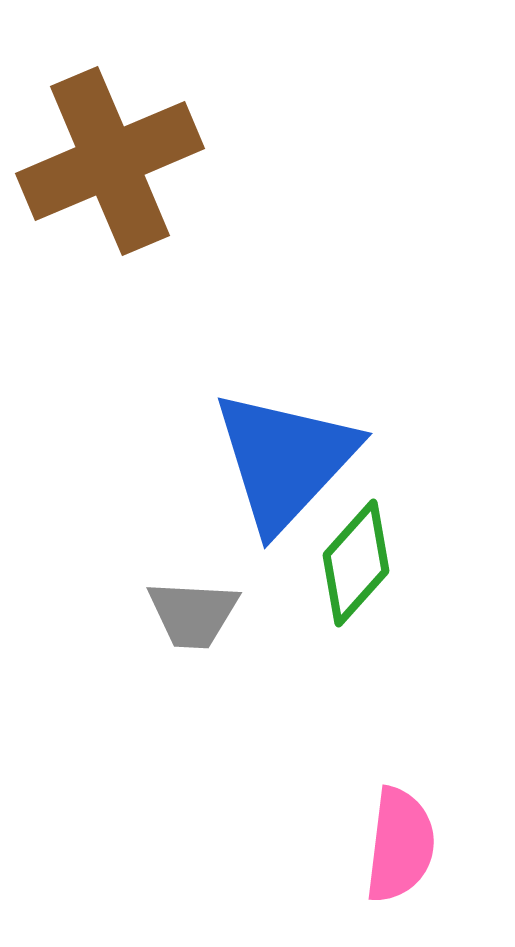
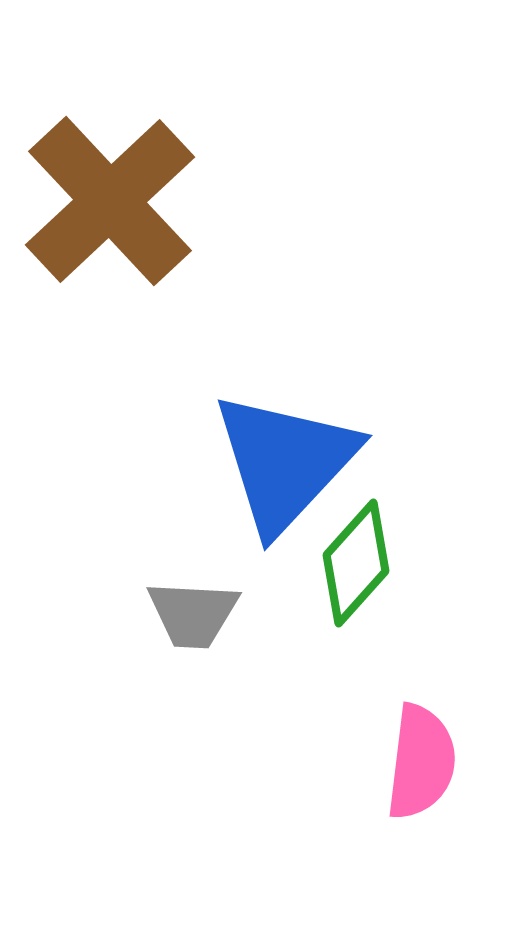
brown cross: moved 40 px down; rotated 20 degrees counterclockwise
blue triangle: moved 2 px down
pink semicircle: moved 21 px right, 83 px up
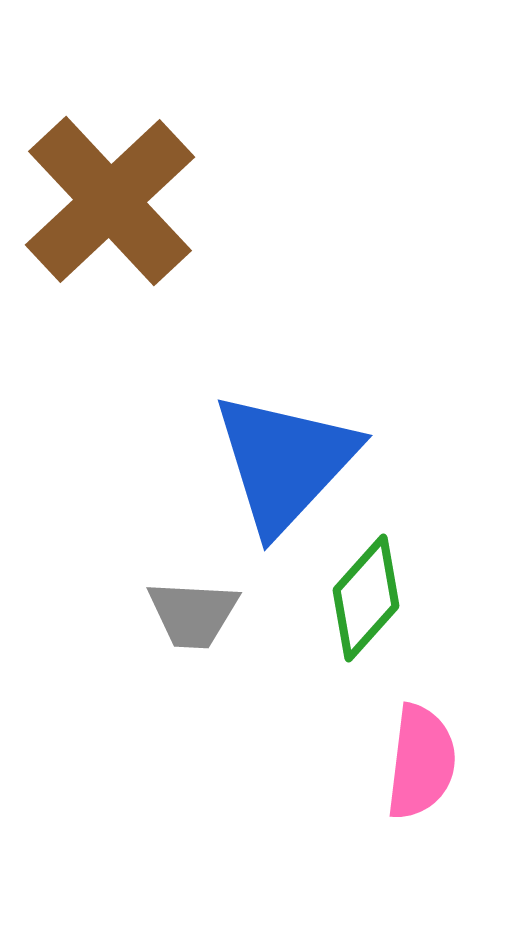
green diamond: moved 10 px right, 35 px down
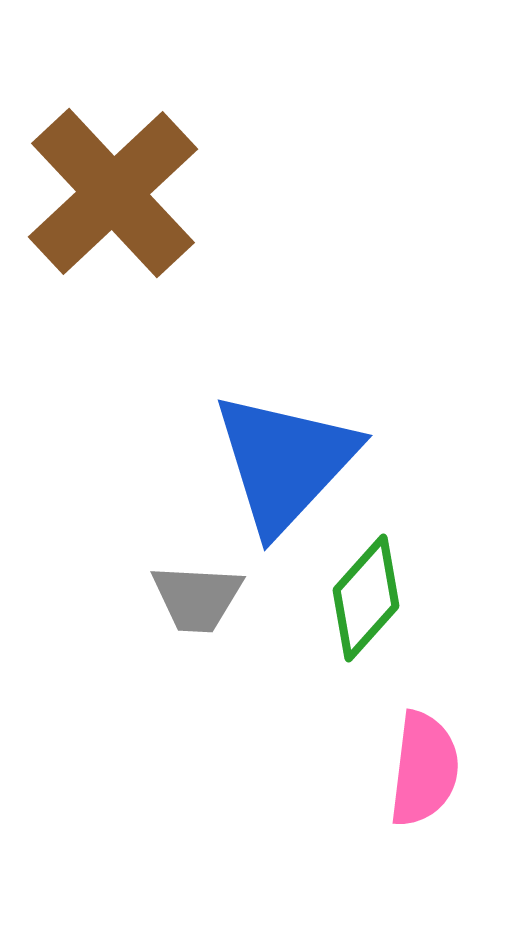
brown cross: moved 3 px right, 8 px up
gray trapezoid: moved 4 px right, 16 px up
pink semicircle: moved 3 px right, 7 px down
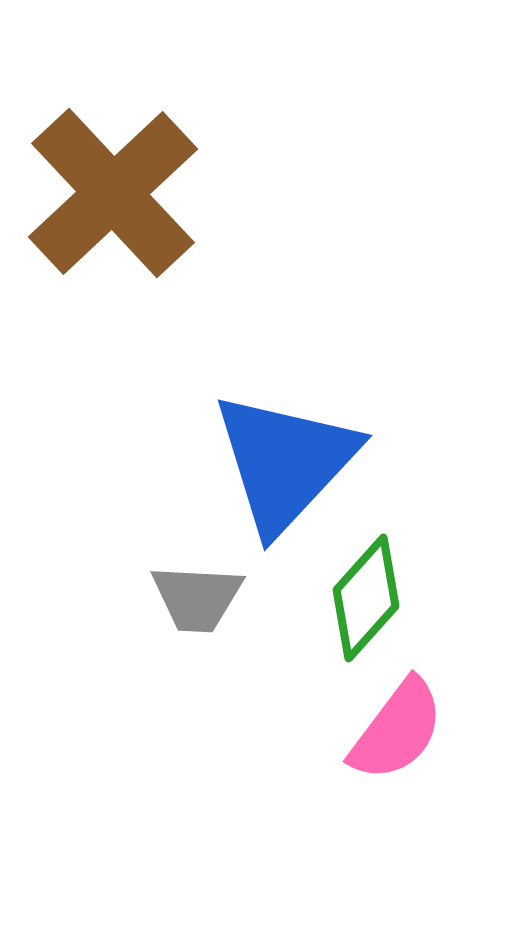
pink semicircle: moved 27 px left, 39 px up; rotated 30 degrees clockwise
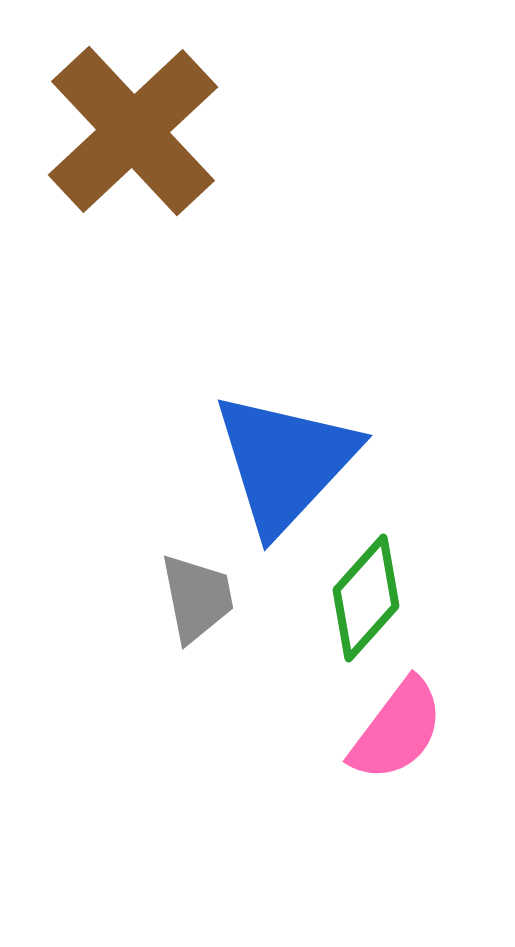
brown cross: moved 20 px right, 62 px up
gray trapezoid: rotated 104 degrees counterclockwise
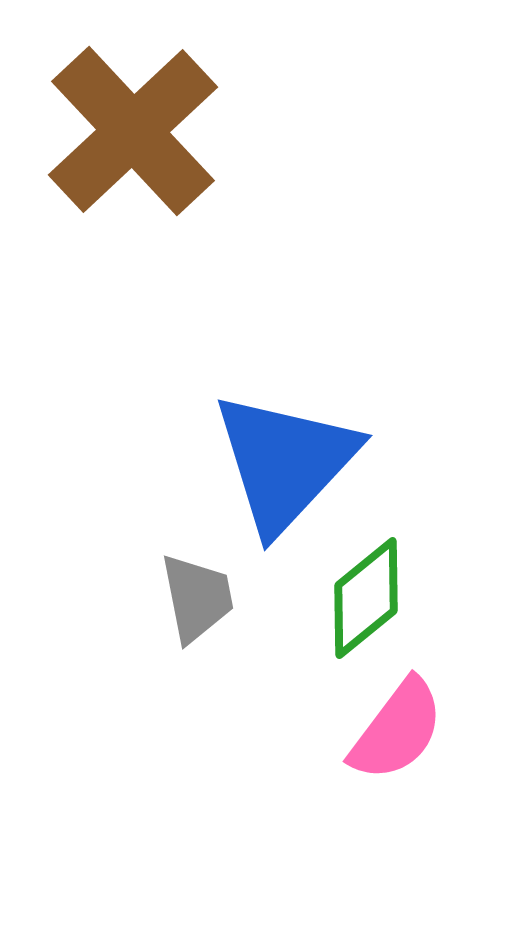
green diamond: rotated 9 degrees clockwise
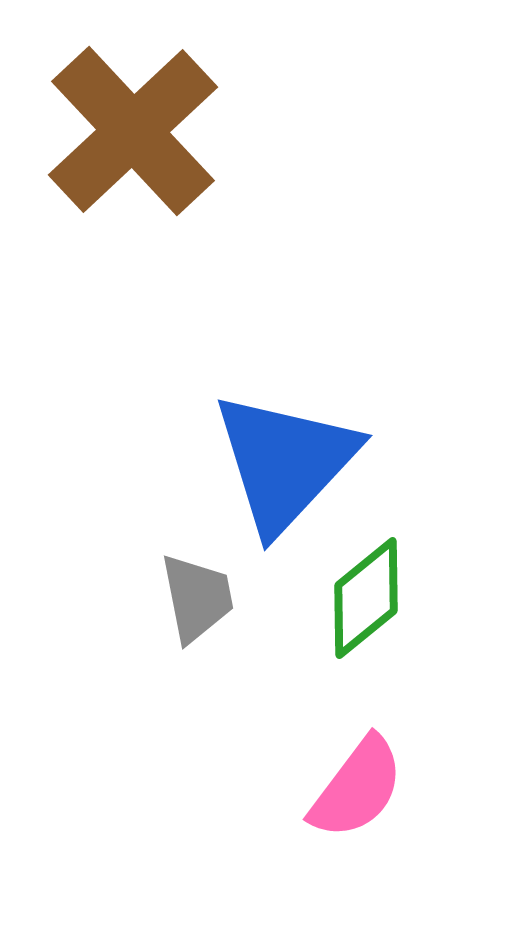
pink semicircle: moved 40 px left, 58 px down
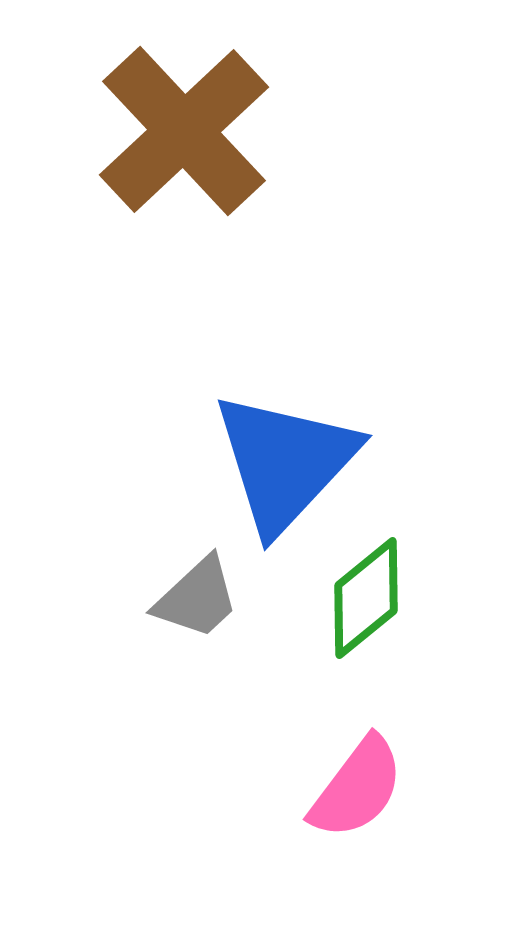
brown cross: moved 51 px right
gray trapezoid: rotated 58 degrees clockwise
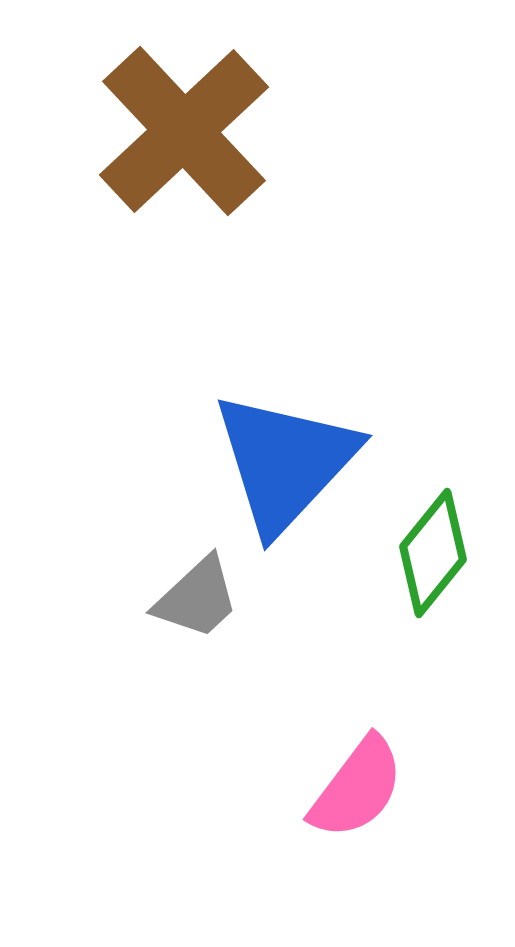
green diamond: moved 67 px right, 45 px up; rotated 12 degrees counterclockwise
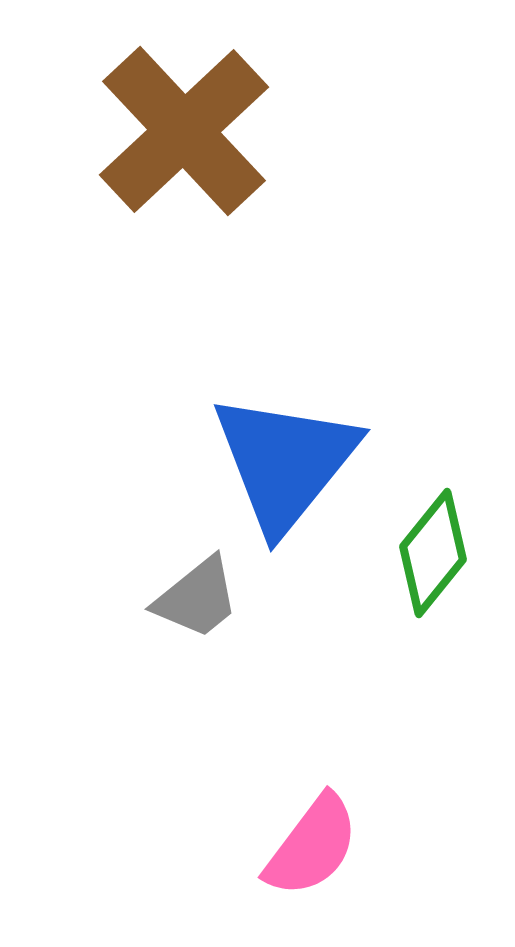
blue triangle: rotated 4 degrees counterclockwise
gray trapezoid: rotated 4 degrees clockwise
pink semicircle: moved 45 px left, 58 px down
